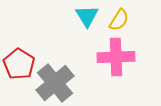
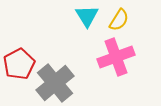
pink cross: rotated 18 degrees counterclockwise
red pentagon: rotated 12 degrees clockwise
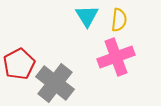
yellow semicircle: rotated 25 degrees counterclockwise
gray cross: rotated 12 degrees counterclockwise
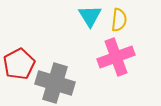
cyan triangle: moved 3 px right
gray cross: rotated 21 degrees counterclockwise
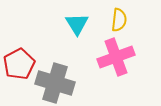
cyan triangle: moved 13 px left, 8 px down
